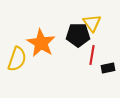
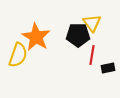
orange star: moved 5 px left, 6 px up
yellow semicircle: moved 1 px right, 4 px up
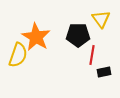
yellow triangle: moved 9 px right, 4 px up
black rectangle: moved 4 px left, 4 px down
